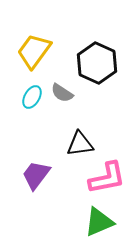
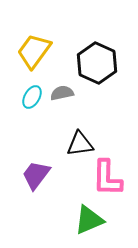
gray semicircle: rotated 135 degrees clockwise
pink L-shape: rotated 102 degrees clockwise
green triangle: moved 10 px left, 2 px up
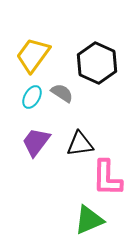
yellow trapezoid: moved 1 px left, 4 px down
gray semicircle: rotated 45 degrees clockwise
purple trapezoid: moved 33 px up
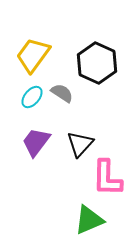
cyan ellipse: rotated 10 degrees clockwise
black triangle: rotated 40 degrees counterclockwise
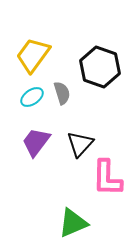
black hexagon: moved 3 px right, 4 px down; rotated 6 degrees counterclockwise
gray semicircle: rotated 40 degrees clockwise
cyan ellipse: rotated 15 degrees clockwise
green triangle: moved 16 px left, 3 px down
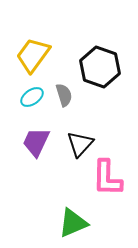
gray semicircle: moved 2 px right, 2 px down
purple trapezoid: rotated 12 degrees counterclockwise
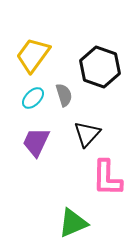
cyan ellipse: moved 1 px right, 1 px down; rotated 10 degrees counterclockwise
black triangle: moved 7 px right, 10 px up
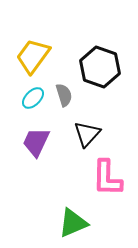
yellow trapezoid: moved 1 px down
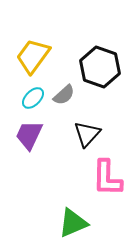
gray semicircle: rotated 65 degrees clockwise
purple trapezoid: moved 7 px left, 7 px up
